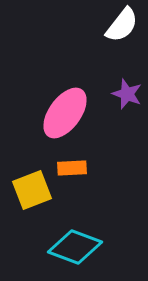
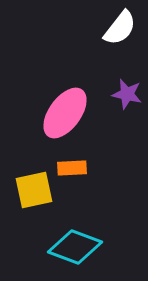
white semicircle: moved 2 px left, 3 px down
purple star: rotated 8 degrees counterclockwise
yellow square: moved 2 px right; rotated 9 degrees clockwise
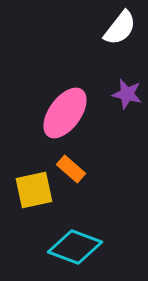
orange rectangle: moved 1 px left, 1 px down; rotated 44 degrees clockwise
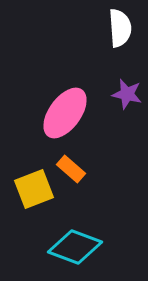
white semicircle: rotated 42 degrees counterclockwise
yellow square: moved 1 px up; rotated 9 degrees counterclockwise
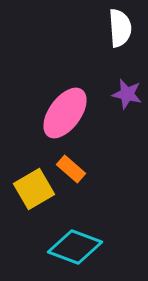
yellow square: rotated 9 degrees counterclockwise
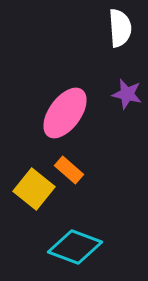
orange rectangle: moved 2 px left, 1 px down
yellow square: rotated 21 degrees counterclockwise
